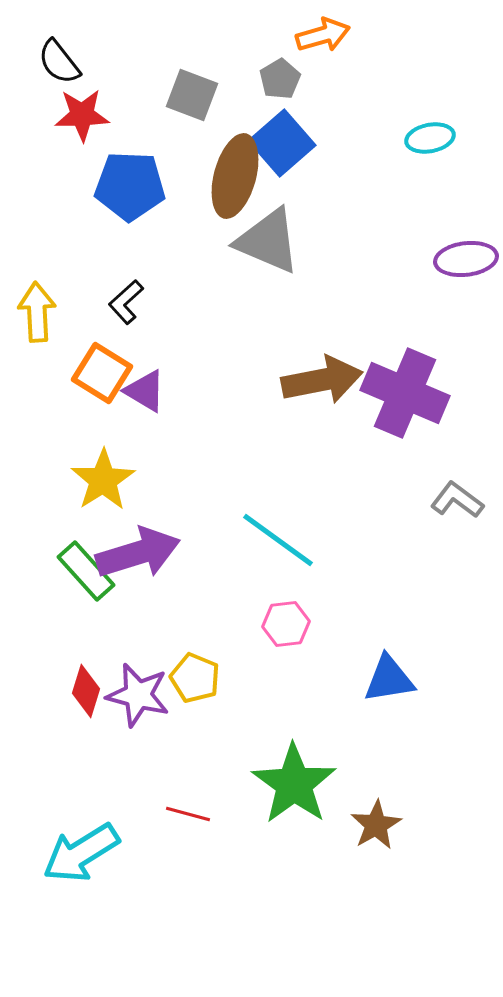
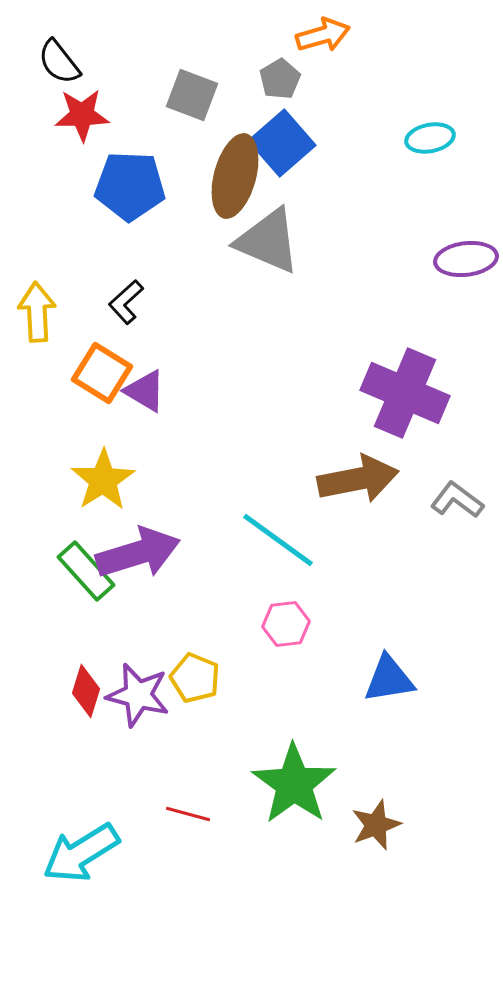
brown arrow: moved 36 px right, 99 px down
brown star: rotated 9 degrees clockwise
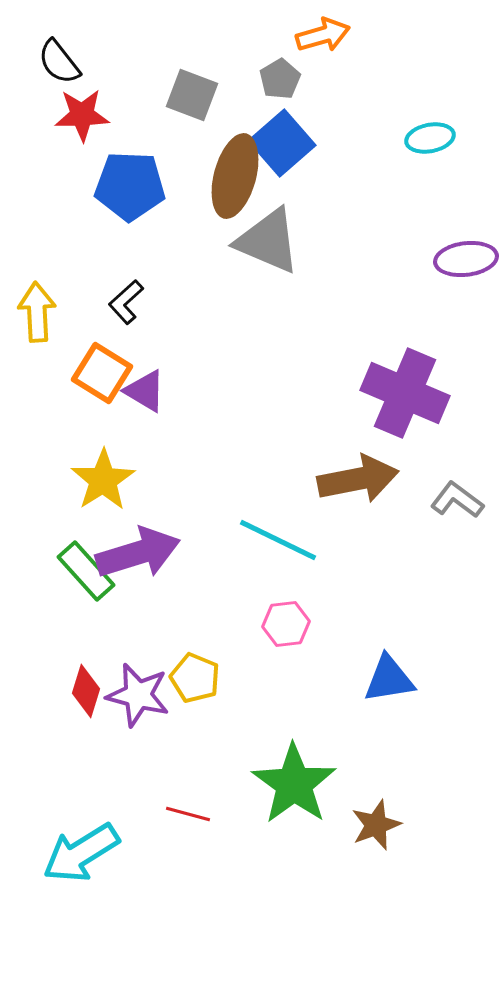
cyan line: rotated 10 degrees counterclockwise
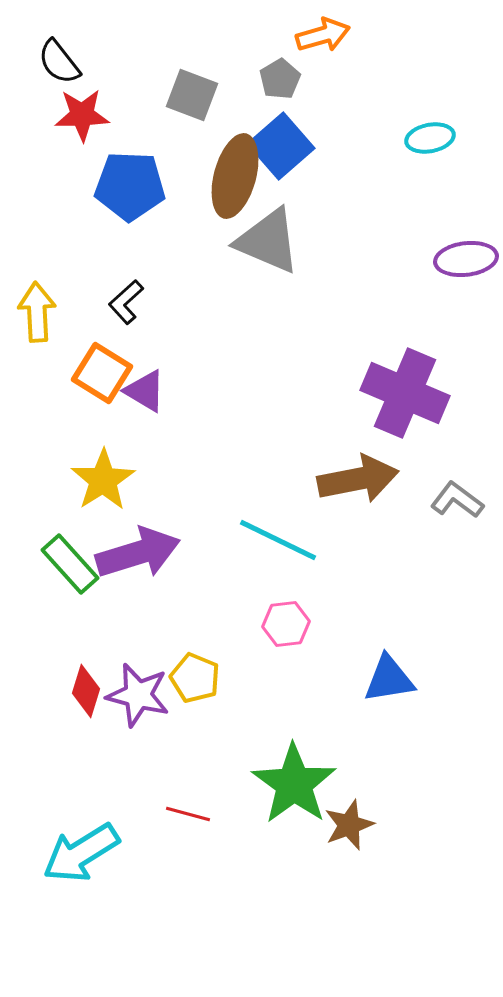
blue square: moved 1 px left, 3 px down
green rectangle: moved 16 px left, 7 px up
brown star: moved 27 px left
